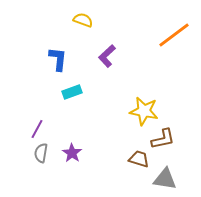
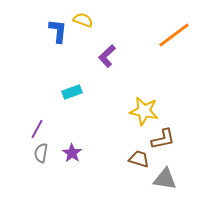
blue L-shape: moved 28 px up
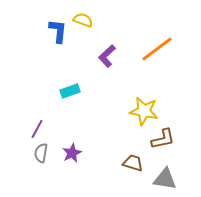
orange line: moved 17 px left, 14 px down
cyan rectangle: moved 2 px left, 1 px up
purple star: rotated 12 degrees clockwise
brown trapezoid: moved 6 px left, 4 px down
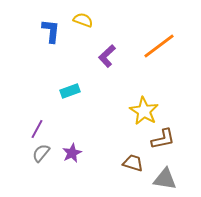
blue L-shape: moved 7 px left
orange line: moved 2 px right, 3 px up
yellow star: rotated 20 degrees clockwise
gray semicircle: rotated 30 degrees clockwise
